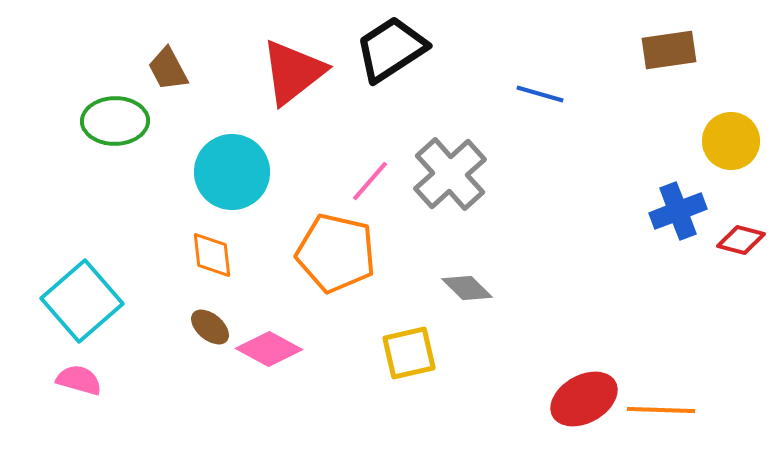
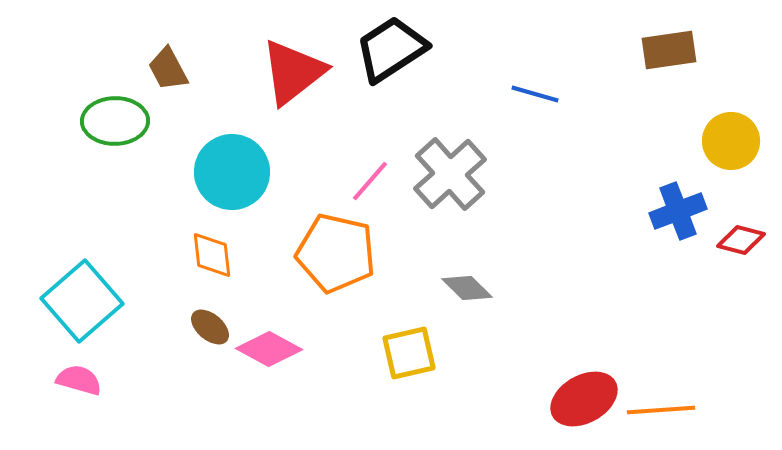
blue line: moved 5 px left
orange line: rotated 6 degrees counterclockwise
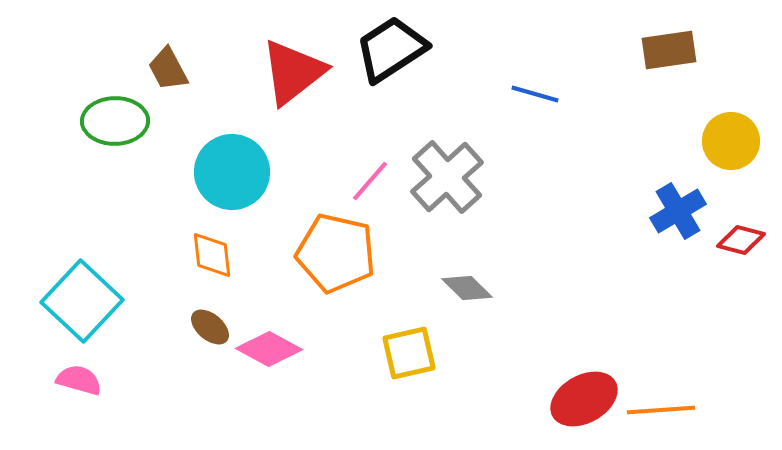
gray cross: moved 3 px left, 3 px down
blue cross: rotated 10 degrees counterclockwise
cyan square: rotated 6 degrees counterclockwise
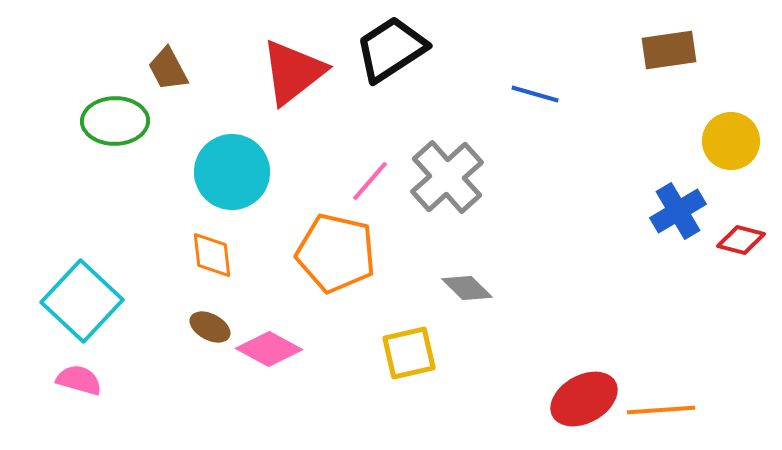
brown ellipse: rotated 12 degrees counterclockwise
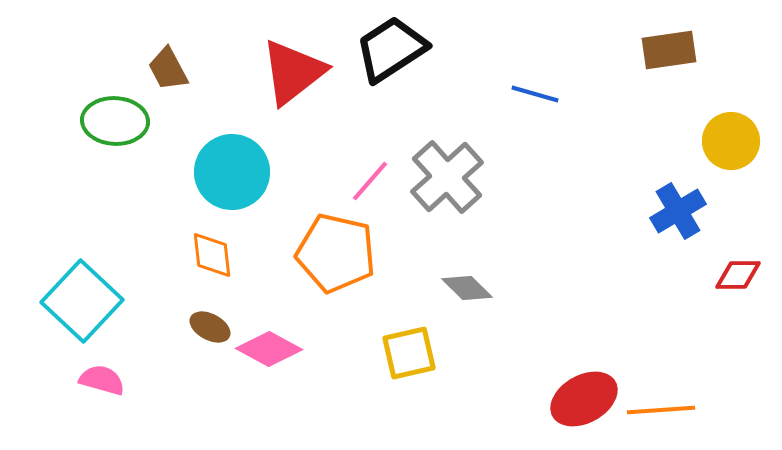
green ellipse: rotated 4 degrees clockwise
red diamond: moved 3 px left, 35 px down; rotated 15 degrees counterclockwise
pink semicircle: moved 23 px right
